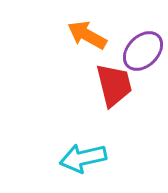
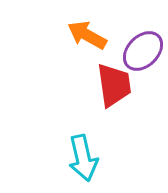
red trapezoid: rotated 6 degrees clockwise
cyan arrow: rotated 90 degrees counterclockwise
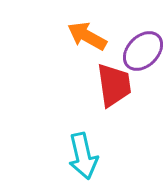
orange arrow: moved 1 px down
cyan arrow: moved 2 px up
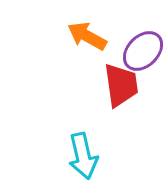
red trapezoid: moved 7 px right
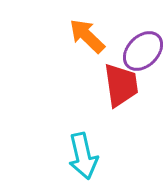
orange arrow: rotated 15 degrees clockwise
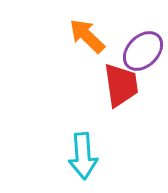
cyan arrow: rotated 9 degrees clockwise
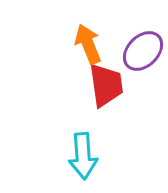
orange arrow: moved 1 px right, 8 px down; rotated 24 degrees clockwise
red trapezoid: moved 15 px left
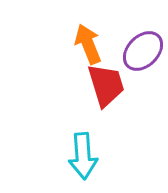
red trapezoid: rotated 9 degrees counterclockwise
